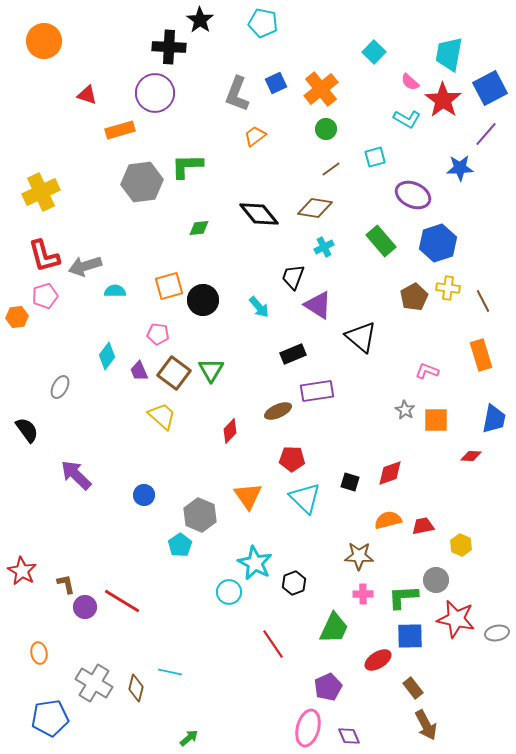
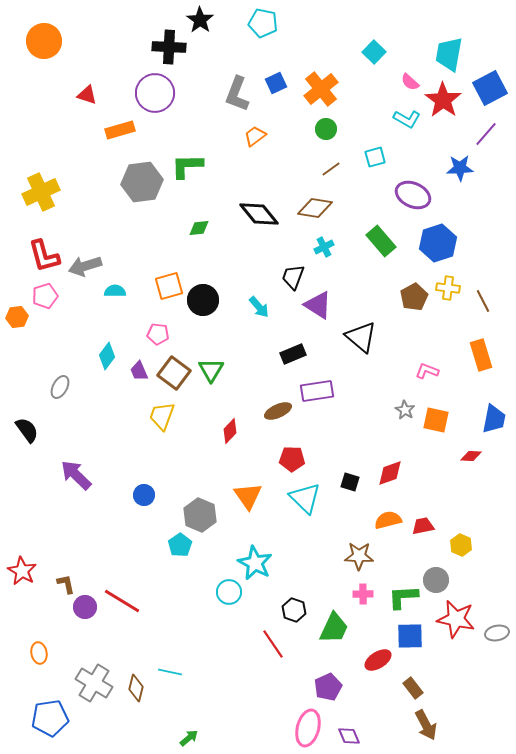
yellow trapezoid at (162, 416): rotated 112 degrees counterclockwise
orange square at (436, 420): rotated 12 degrees clockwise
black hexagon at (294, 583): moved 27 px down; rotated 20 degrees counterclockwise
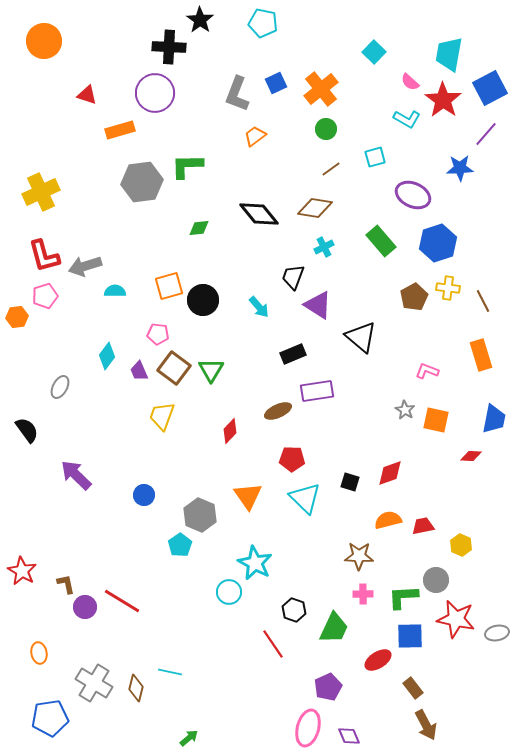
brown square at (174, 373): moved 5 px up
